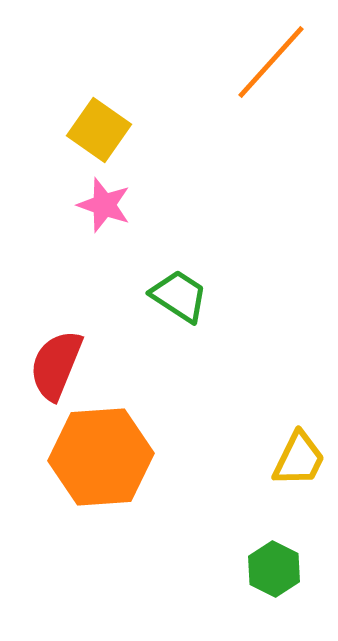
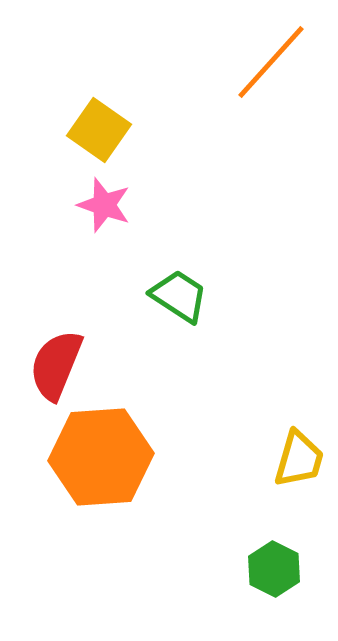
yellow trapezoid: rotated 10 degrees counterclockwise
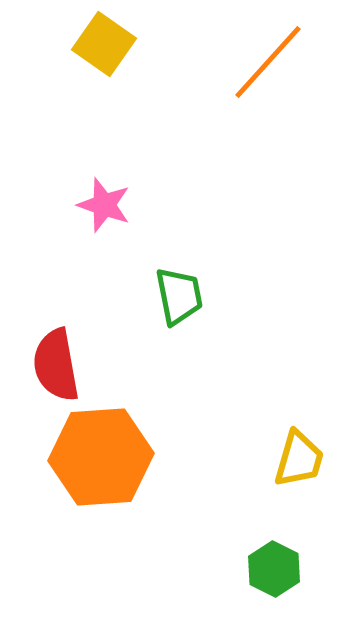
orange line: moved 3 px left
yellow square: moved 5 px right, 86 px up
green trapezoid: rotated 46 degrees clockwise
red semicircle: rotated 32 degrees counterclockwise
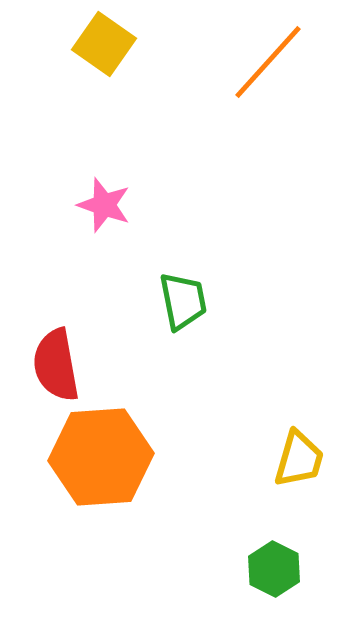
green trapezoid: moved 4 px right, 5 px down
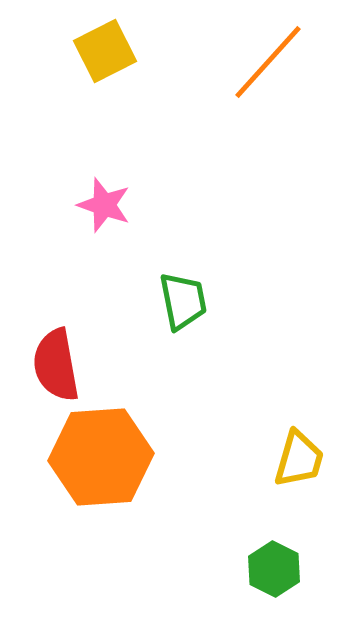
yellow square: moved 1 px right, 7 px down; rotated 28 degrees clockwise
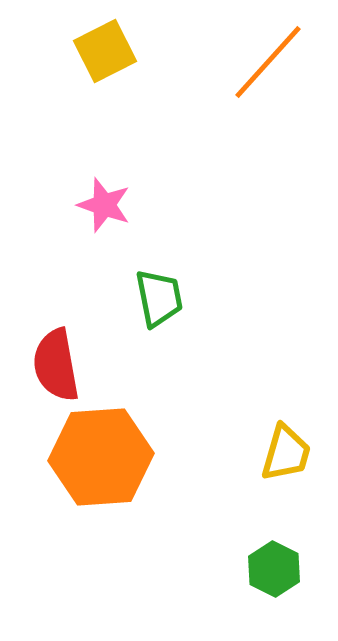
green trapezoid: moved 24 px left, 3 px up
yellow trapezoid: moved 13 px left, 6 px up
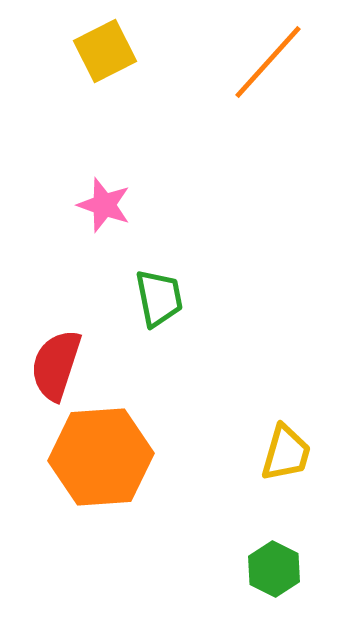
red semicircle: rotated 28 degrees clockwise
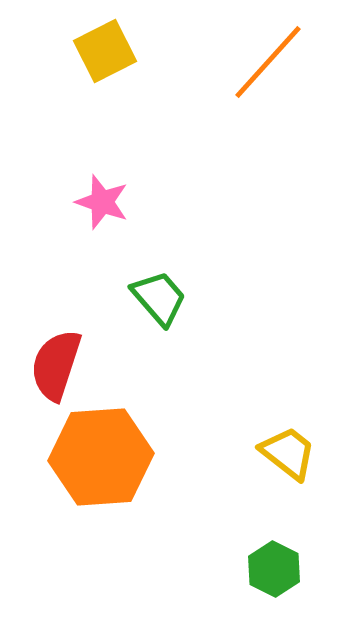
pink star: moved 2 px left, 3 px up
green trapezoid: rotated 30 degrees counterclockwise
yellow trapezoid: moved 2 px right; rotated 68 degrees counterclockwise
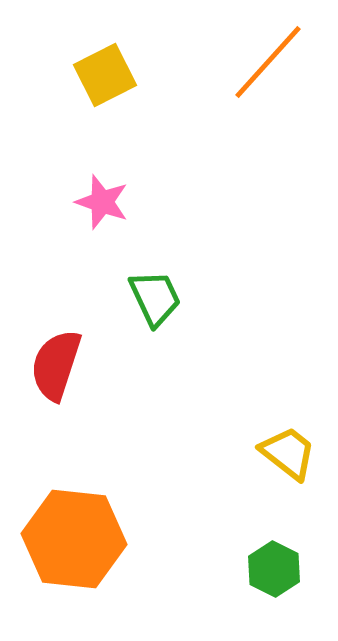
yellow square: moved 24 px down
green trapezoid: moved 4 px left; rotated 16 degrees clockwise
orange hexagon: moved 27 px left, 82 px down; rotated 10 degrees clockwise
